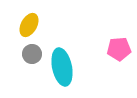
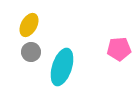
gray circle: moved 1 px left, 2 px up
cyan ellipse: rotated 30 degrees clockwise
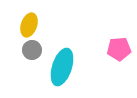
yellow ellipse: rotated 10 degrees counterclockwise
gray circle: moved 1 px right, 2 px up
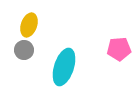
gray circle: moved 8 px left
cyan ellipse: moved 2 px right
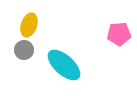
pink pentagon: moved 15 px up
cyan ellipse: moved 2 px up; rotated 66 degrees counterclockwise
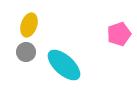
pink pentagon: rotated 15 degrees counterclockwise
gray circle: moved 2 px right, 2 px down
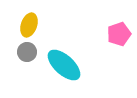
gray circle: moved 1 px right
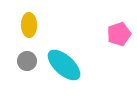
yellow ellipse: rotated 20 degrees counterclockwise
gray circle: moved 9 px down
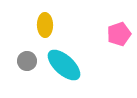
yellow ellipse: moved 16 px right
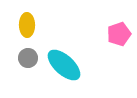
yellow ellipse: moved 18 px left
gray circle: moved 1 px right, 3 px up
